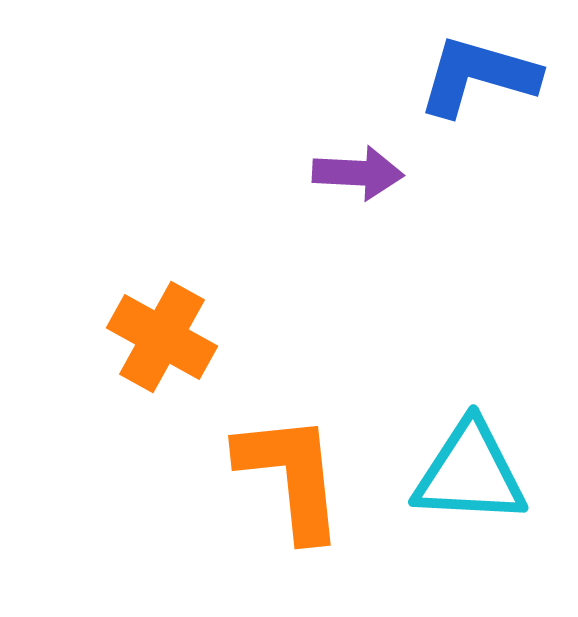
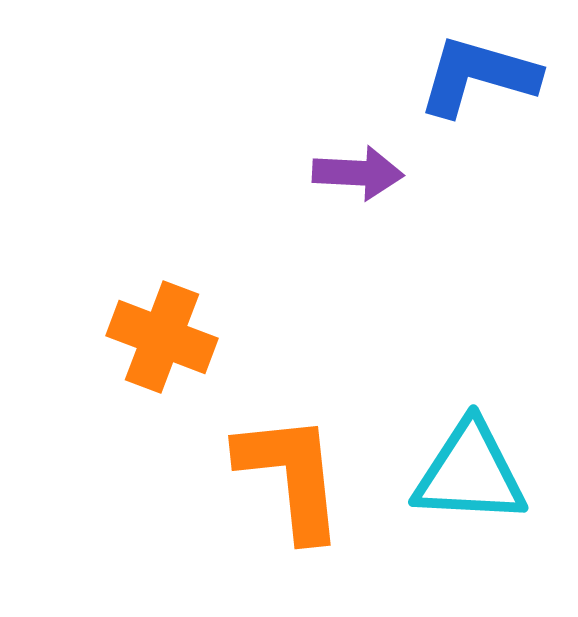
orange cross: rotated 8 degrees counterclockwise
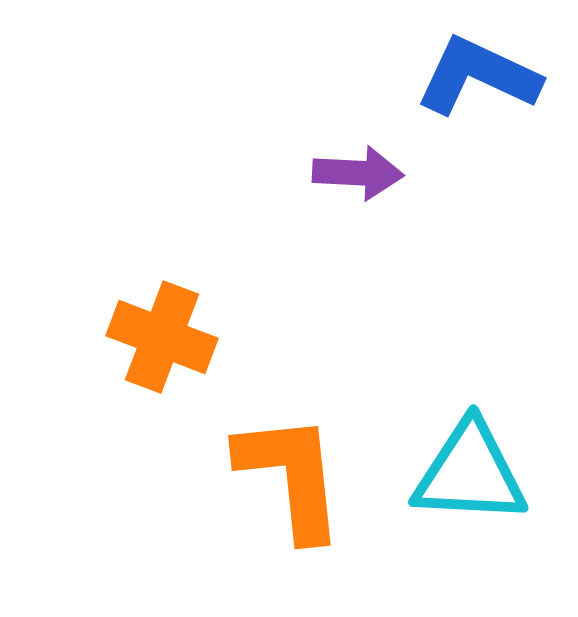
blue L-shape: rotated 9 degrees clockwise
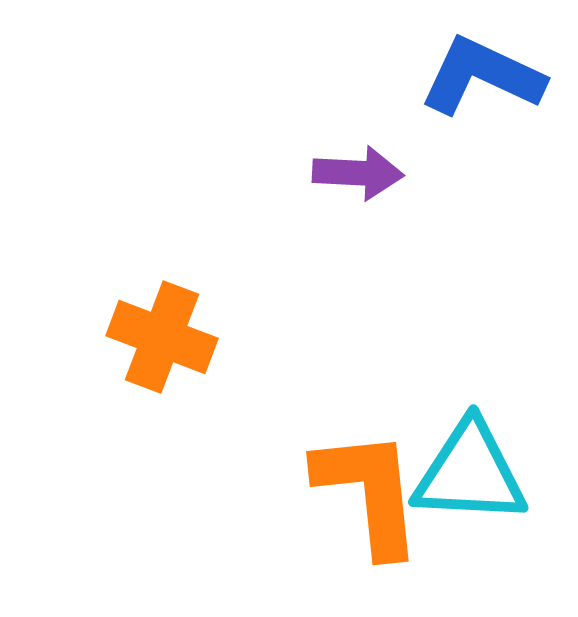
blue L-shape: moved 4 px right
orange L-shape: moved 78 px right, 16 px down
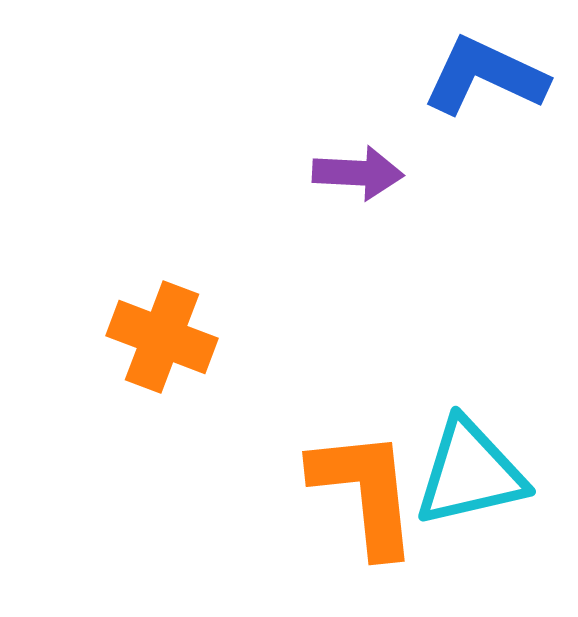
blue L-shape: moved 3 px right
cyan triangle: rotated 16 degrees counterclockwise
orange L-shape: moved 4 px left
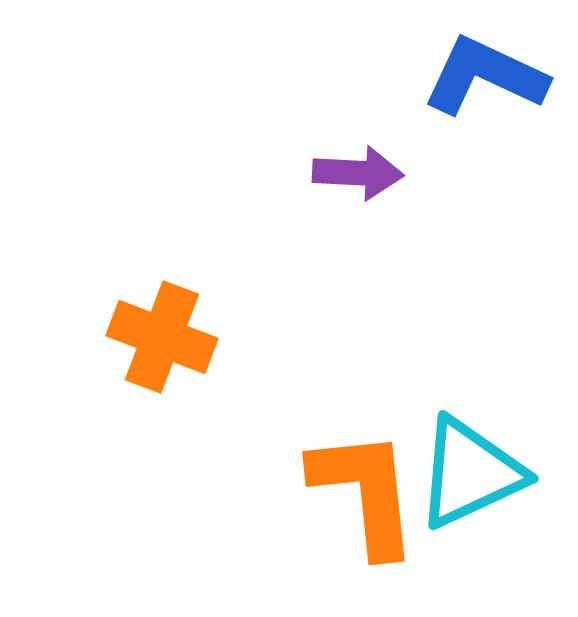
cyan triangle: rotated 12 degrees counterclockwise
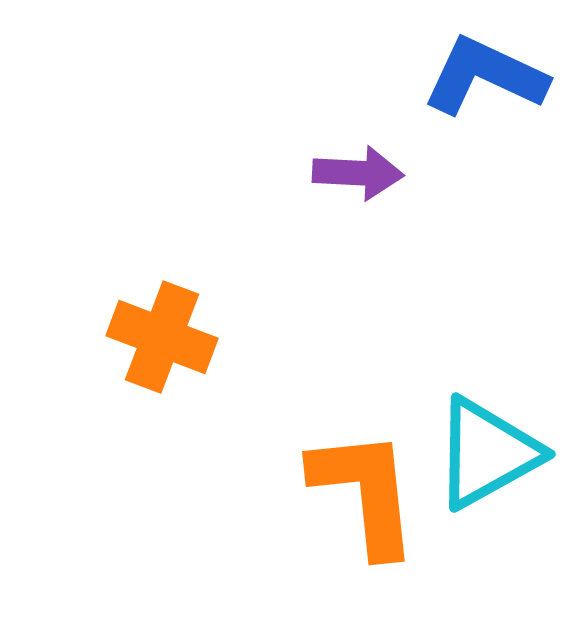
cyan triangle: moved 17 px right, 20 px up; rotated 4 degrees counterclockwise
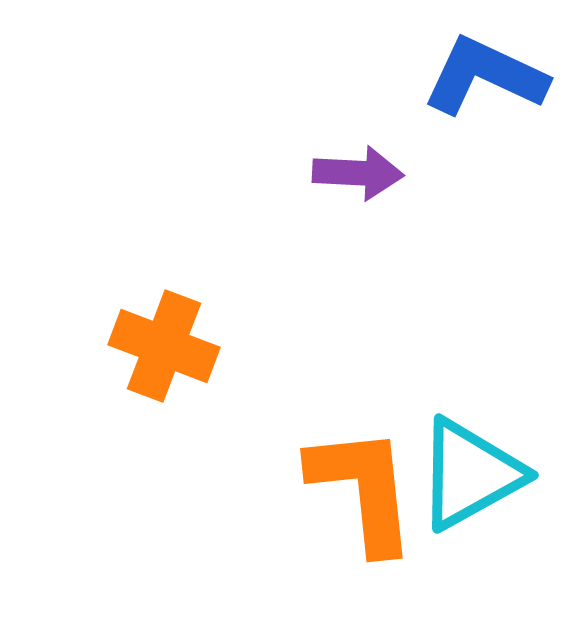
orange cross: moved 2 px right, 9 px down
cyan triangle: moved 17 px left, 21 px down
orange L-shape: moved 2 px left, 3 px up
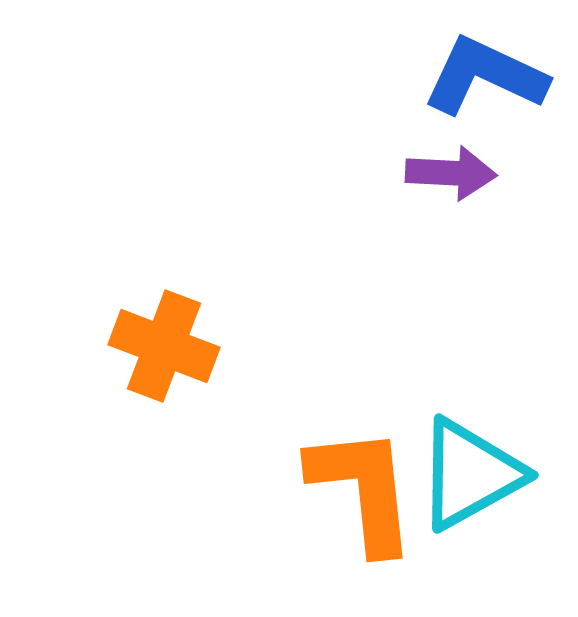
purple arrow: moved 93 px right
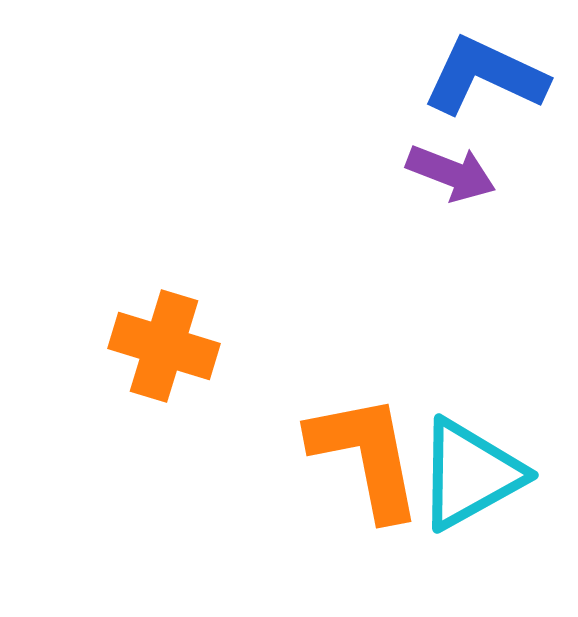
purple arrow: rotated 18 degrees clockwise
orange cross: rotated 4 degrees counterclockwise
orange L-shape: moved 3 px right, 33 px up; rotated 5 degrees counterclockwise
